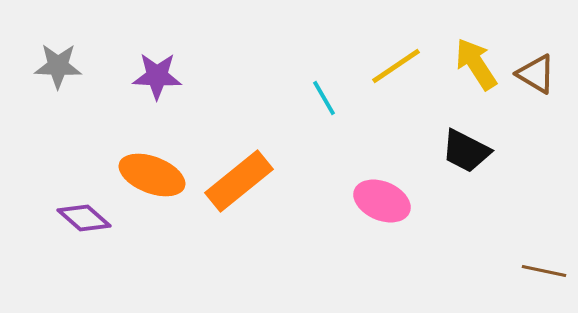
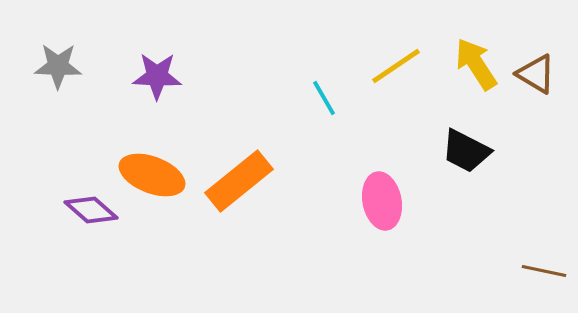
pink ellipse: rotated 56 degrees clockwise
purple diamond: moved 7 px right, 8 px up
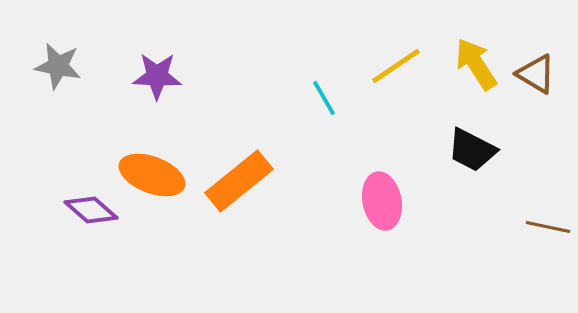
gray star: rotated 9 degrees clockwise
black trapezoid: moved 6 px right, 1 px up
brown line: moved 4 px right, 44 px up
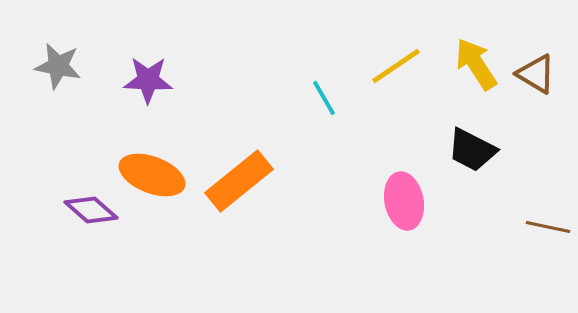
purple star: moved 9 px left, 4 px down
pink ellipse: moved 22 px right
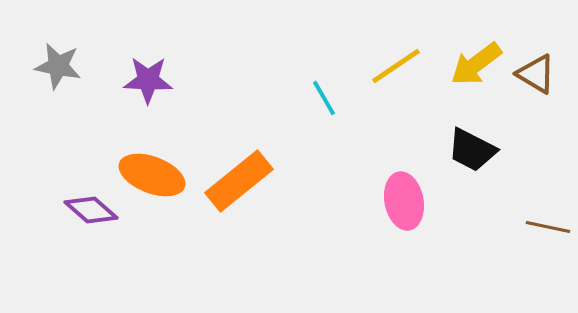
yellow arrow: rotated 94 degrees counterclockwise
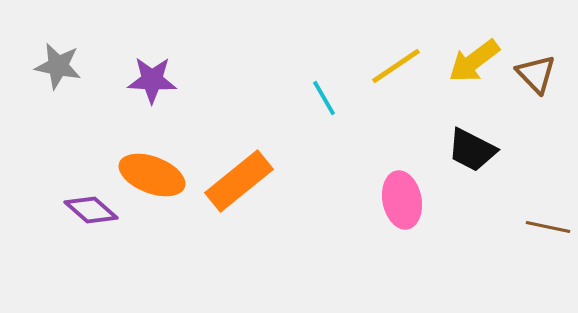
yellow arrow: moved 2 px left, 3 px up
brown triangle: rotated 15 degrees clockwise
purple star: moved 4 px right
pink ellipse: moved 2 px left, 1 px up
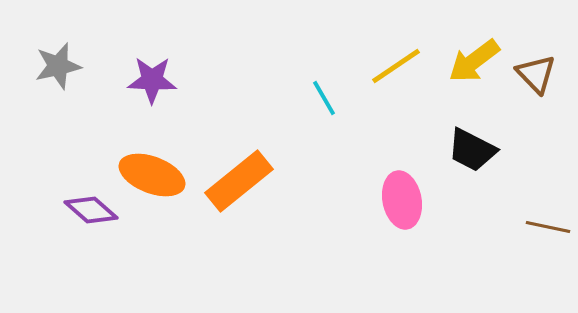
gray star: rotated 24 degrees counterclockwise
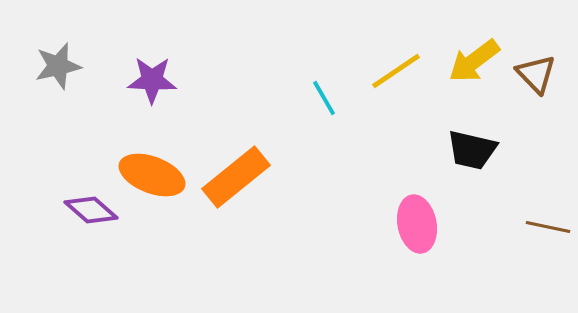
yellow line: moved 5 px down
black trapezoid: rotated 14 degrees counterclockwise
orange rectangle: moved 3 px left, 4 px up
pink ellipse: moved 15 px right, 24 px down
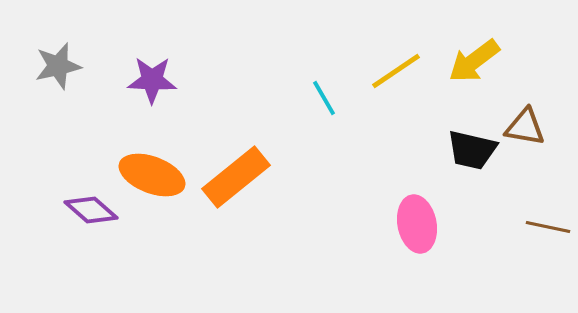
brown triangle: moved 11 px left, 53 px down; rotated 36 degrees counterclockwise
